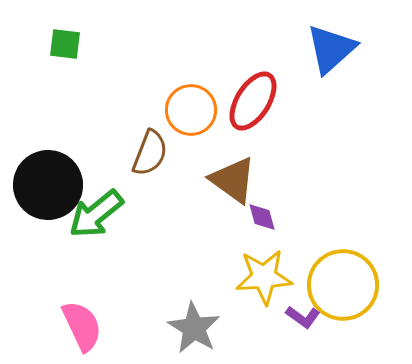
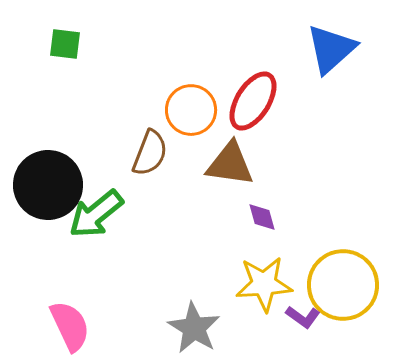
brown triangle: moved 3 px left, 16 px up; rotated 28 degrees counterclockwise
yellow star: moved 7 px down
pink semicircle: moved 12 px left
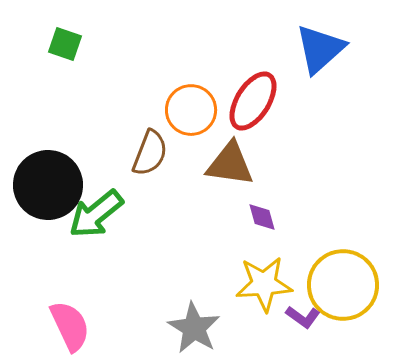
green square: rotated 12 degrees clockwise
blue triangle: moved 11 px left
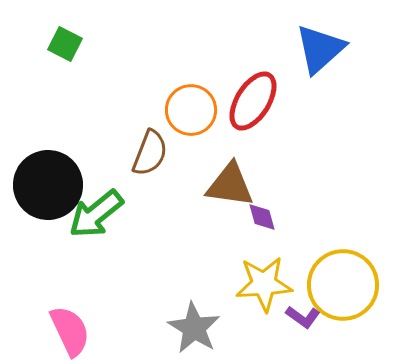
green square: rotated 8 degrees clockwise
brown triangle: moved 21 px down
pink semicircle: moved 5 px down
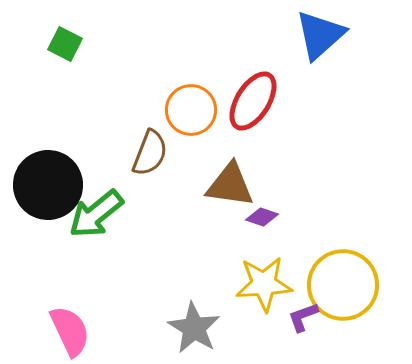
blue triangle: moved 14 px up
purple diamond: rotated 56 degrees counterclockwise
purple L-shape: rotated 124 degrees clockwise
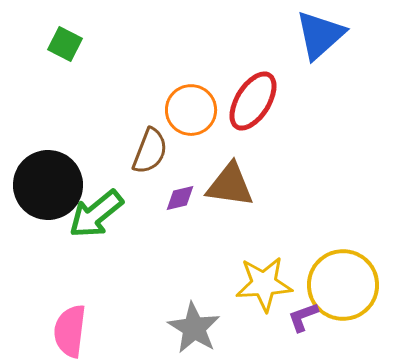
brown semicircle: moved 2 px up
purple diamond: moved 82 px left, 19 px up; rotated 32 degrees counterclockwise
pink semicircle: rotated 148 degrees counterclockwise
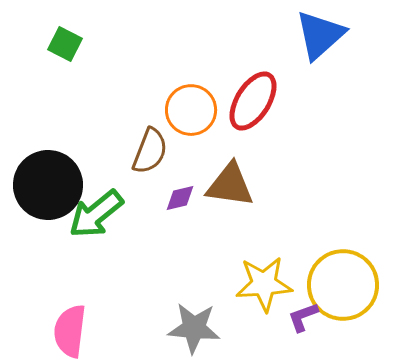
gray star: rotated 26 degrees counterclockwise
